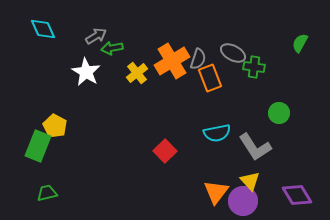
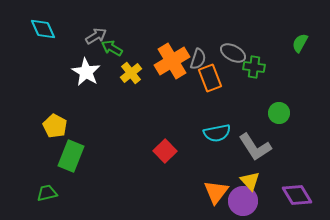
green arrow: rotated 40 degrees clockwise
yellow cross: moved 6 px left
green rectangle: moved 33 px right, 10 px down
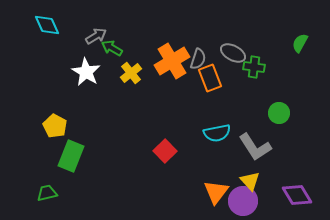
cyan diamond: moved 4 px right, 4 px up
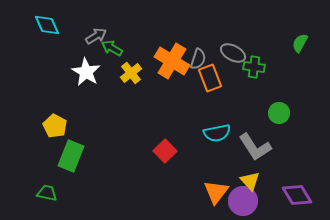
orange cross: rotated 28 degrees counterclockwise
green trapezoid: rotated 25 degrees clockwise
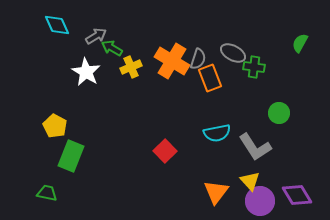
cyan diamond: moved 10 px right
yellow cross: moved 6 px up; rotated 15 degrees clockwise
purple circle: moved 17 px right
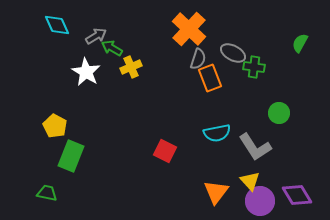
orange cross: moved 17 px right, 32 px up; rotated 12 degrees clockwise
red square: rotated 20 degrees counterclockwise
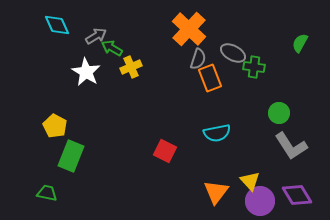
gray L-shape: moved 36 px right, 1 px up
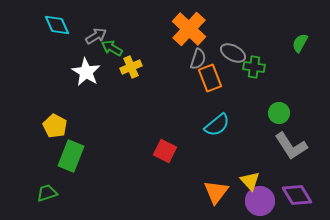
cyan semicircle: moved 8 px up; rotated 28 degrees counterclockwise
green trapezoid: rotated 30 degrees counterclockwise
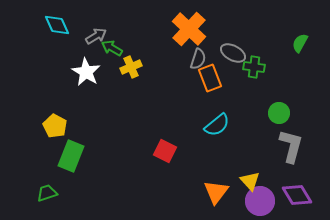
gray L-shape: rotated 132 degrees counterclockwise
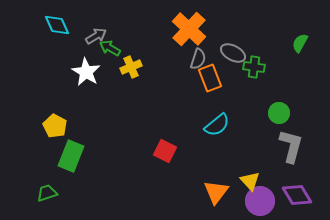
green arrow: moved 2 px left
